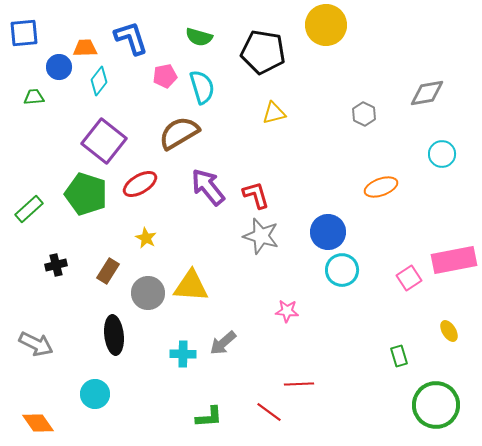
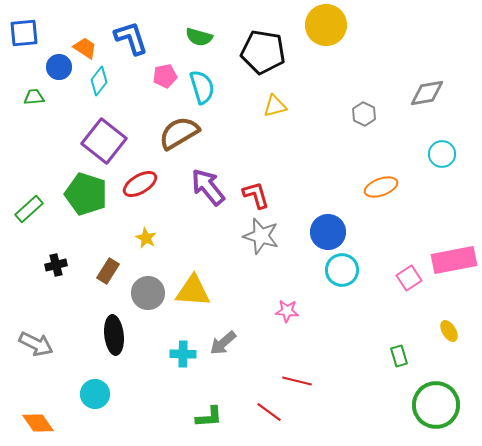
orange trapezoid at (85, 48): rotated 35 degrees clockwise
yellow triangle at (274, 113): moved 1 px right, 7 px up
yellow triangle at (191, 286): moved 2 px right, 5 px down
red line at (299, 384): moved 2 px left, 3 px up; rotated 16 degrees clockwise
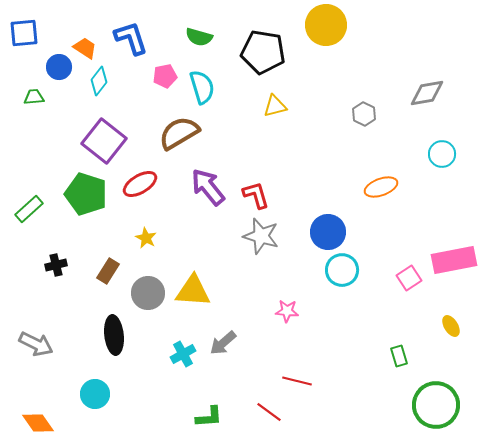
yellow ellipse at (449, 331): moved 2 px right, 5 px up
cyan cross at (183, 354): rotated 30 degrees counterclockwise
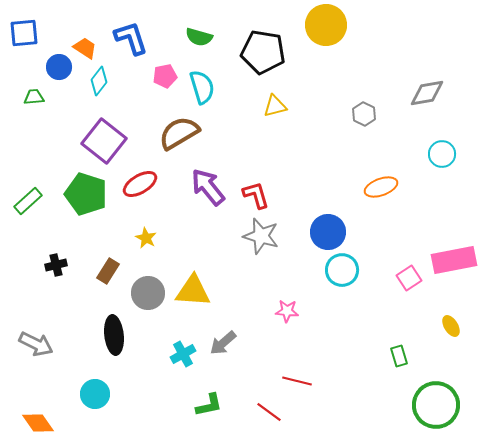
green rectangle at (29, 209): moved 1 px left, 8 px up
green L-shape at (209, 417): moved 12 px up; rotated 8 degrees counterclockwise
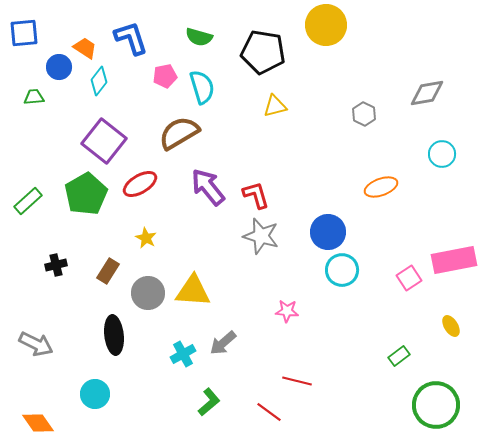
green pentagon at (86, 194): rotated 24 degrees clockwise
green rectangle at (399, 356): rotated 70 degrees clockwise
green L-shape at (209, 405): moved 3 px up; rotated 28 degrees counterclockwise
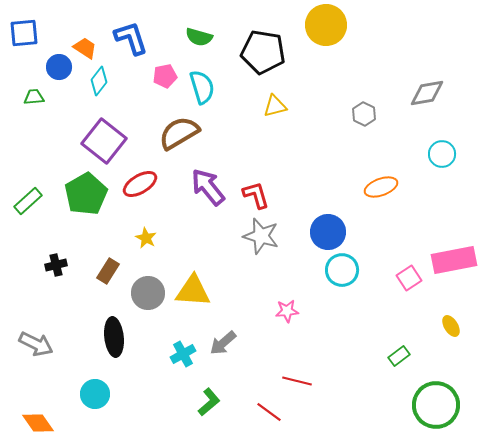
pink star at (287, 311): rotated 10 degrees counterclockwise
black ellipse at (114, 335): moved 2 px down
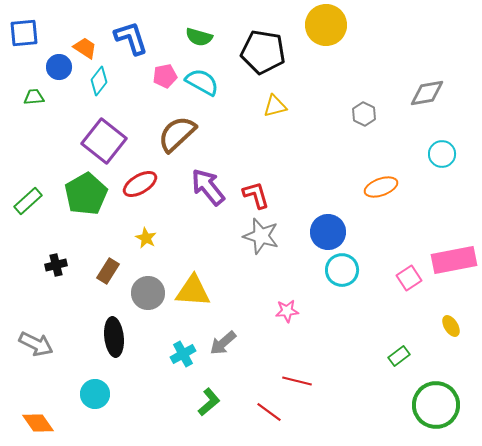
cyan semicircle at (202, 87): moved 5 px up; rotated 44 degrees counterclockwise
brown semicircle at (179, 133): moved 2 px left, 1 px down; rotated 12 degrees counterclockwise
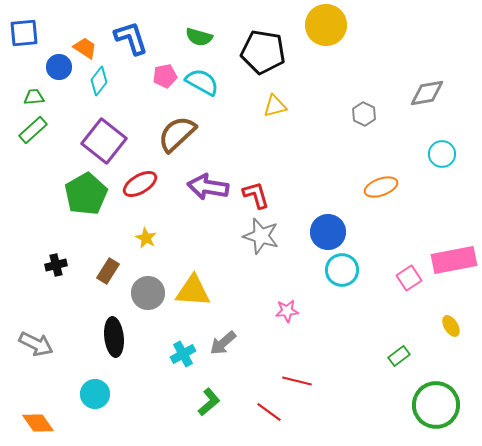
purple arrow at (208, 187): rotated 42 degrees counterclockwise
green rectangle at (28, 201): moved 5 px right, 71 px up
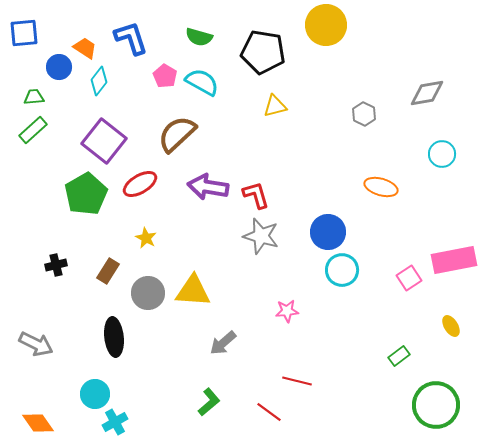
pink pentagon at (165, 76): rotated 30 degrees counterclockwise
orange ellipse at (381, 187): rotated 36 degrees clockwise
cyan cross at (183, 354): moved 68 px left, 68 px down
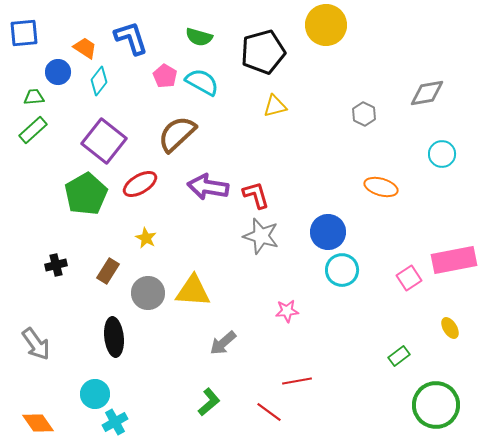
black pentagon at (263, 52): rotated 24 degrees counterclockwise
blue circle at (59, 67): moved 1 px left, 5 px down
yellow ellipse at (451, 326): moved 1 px left, 2 px down
gray arrow at (36, 344): rotated 28 degrees clockwise
red line at (297, 381): rotated 24 degrees counterclockwise
